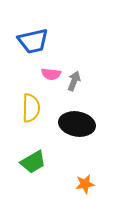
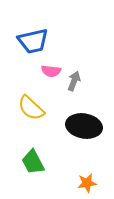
pink semicircle: moved 3 px up
yellow semicircle: rotated 132 degrees clockwise
black ellipse: moved 7 px right, 2 px down
green trapezoid: rotated 92 degrees clockwise
orange star: moved 2 px right, 1 px up
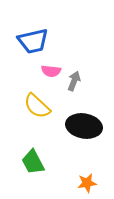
yellow semicircle: moved 6 px right, 2 px up
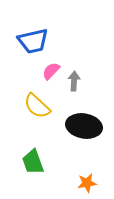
pink semicircle: rotated 126 degrees clockwise
gray arrow: rotated 18 degrees counterclockwise
green trapezoid: rotated 8 degrees clockwise
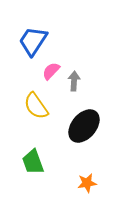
blue trapezoid: rotated 136 degrees clockwise
yellow semicircle: moved 1 px left; rotated 12 degrees clockwise
black ellipse: rotated 60 degrees counterclockwise
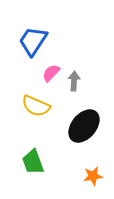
pink semicircle: moved 2 px down
yellow semicircle: rotated 32 degrees counterclockwise
orange star: moved 6 px right, 7 px up
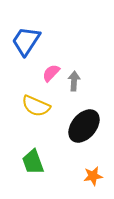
blue trapezoid: moved 7 px left
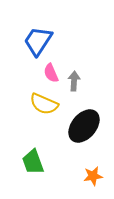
blue trapezoid: moved 12 px right
pink semicircle: rotated 66 degrees counterclockwise
yellow semicircle: moved 8 px right, 2 px up
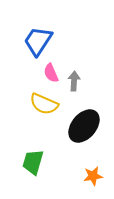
green trapezoid: rotated 36 degrees clockwise
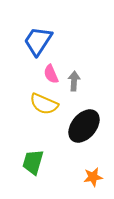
pink semicircle: moved 1 px down
orange star: moved 1 px down
